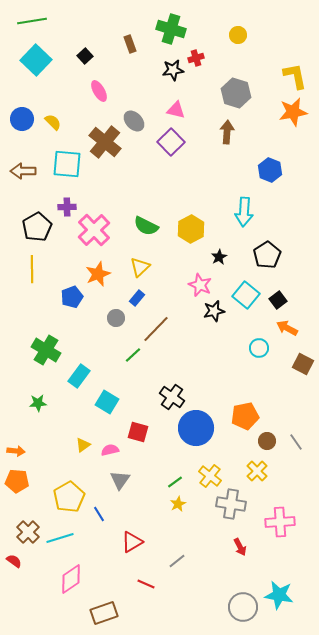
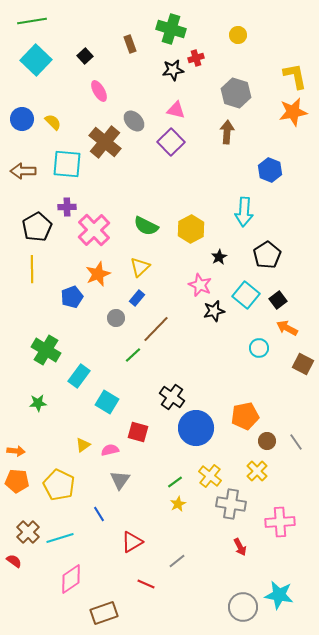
yellow pentagon at (69, 497): moved 10 px left, 12 px up; rotated 16 degrees counterclockwise
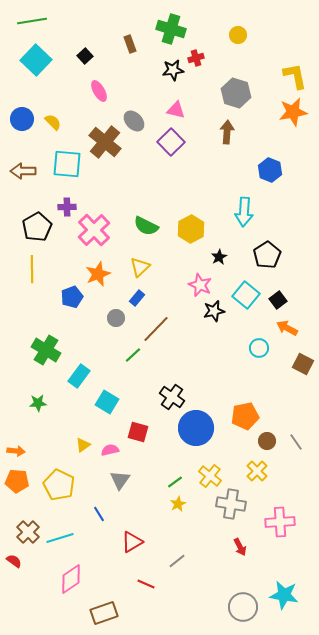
cyan star at (279, 595): moved 5 px right
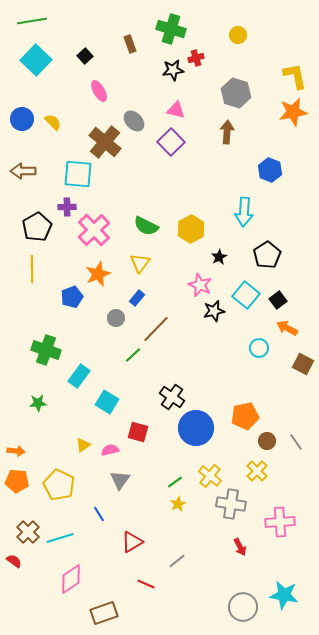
cyan square at (67, 164): moved 11 px right, 10 px down
yellow triangle at (140, 267): moved 4 px up; rotated 10 degrees counterclockwise
green cross at (46, 350): rotated 12 degrees counterclockwise
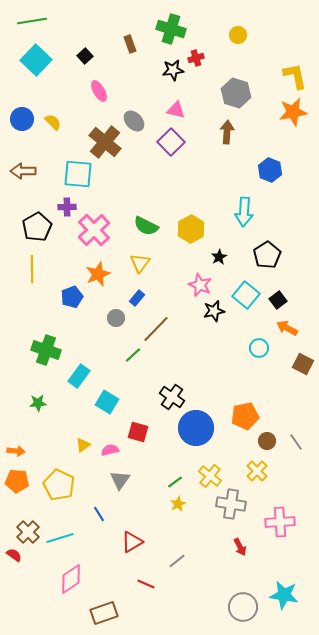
red semicircle at (14, 561): moved 6 px up
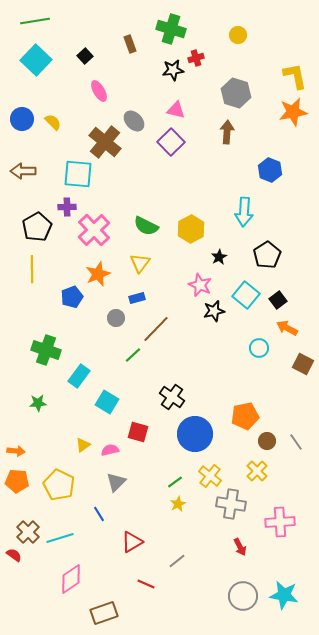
green line at (32, 21): moved 3 px right
blue rectangle at (137, 298): rotated 35 degrees clockwise
blue circle at (196, 428): moved 1 px left, 6 px down
gray triangle at (120, 480): moved 4 px left, 2 px down; rotated 10 degrees clockwise
gray circle at (243, 607): moved 11 px up
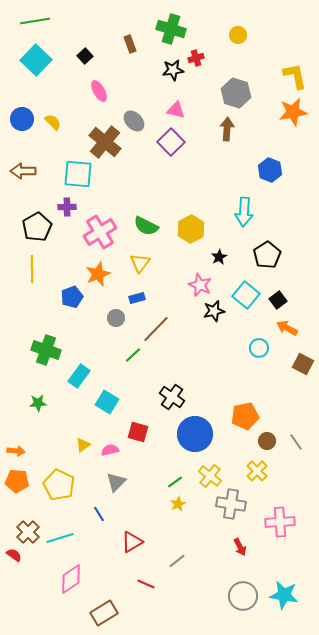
brown arrow at (227, 132): moved 3 px up
pink cross at (94, 230): moved 6 px right, 2 px down; rotated 12 degrees clockwise
brown rectangle at (104, 613): rotated 12 degrees counterclockwise
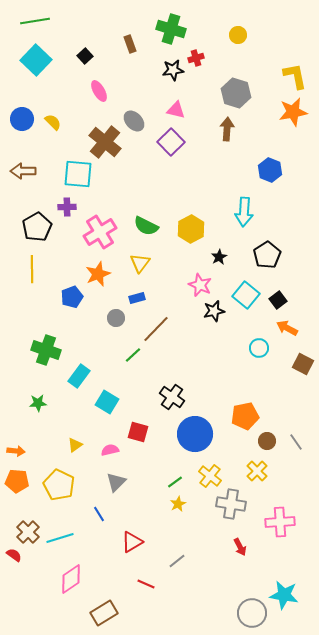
yellow triangle at (83, 445): moved 8 px left
gray circle at (243, 596): moved 9 px right, 17 px down
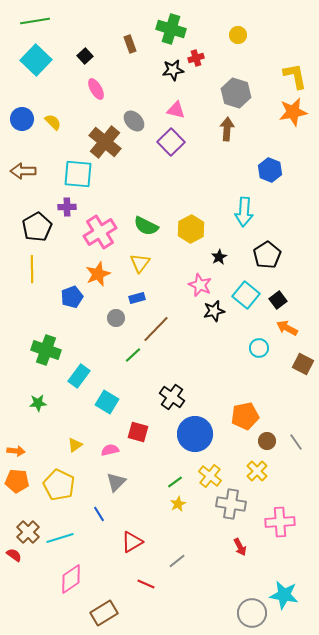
pink ellipse at (99, 91): moved 3 px left, 2 px up
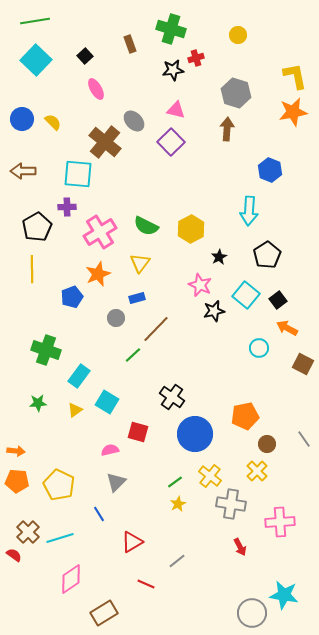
cyan arrow at (244, 212): moved 5 px right, 1 px up
brown circle at (267, 441): moved 3 px down
gray line at (296, 442): moved 8 px right, 3 px up
yellow triangle at (75, 445): moved 35 px up
